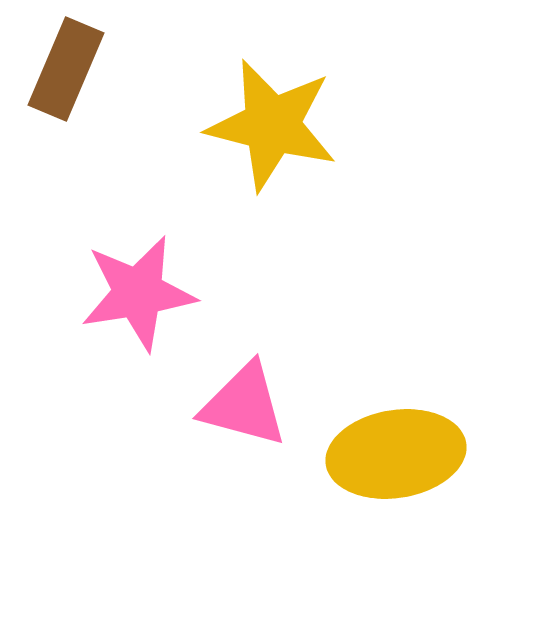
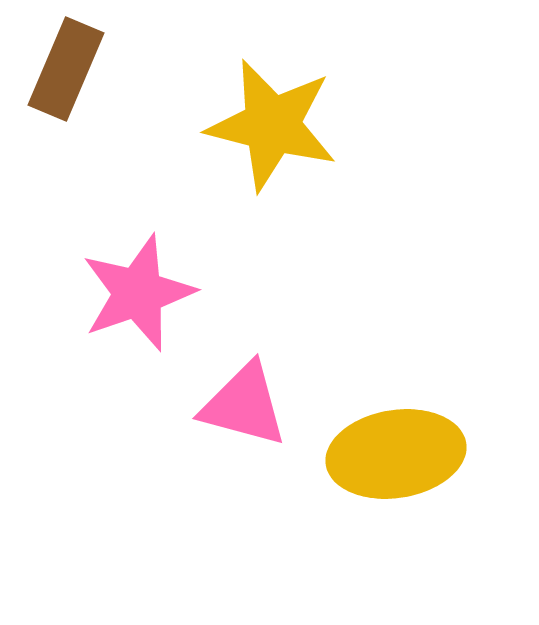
pink star: rotated 10 degrees counterclockwise
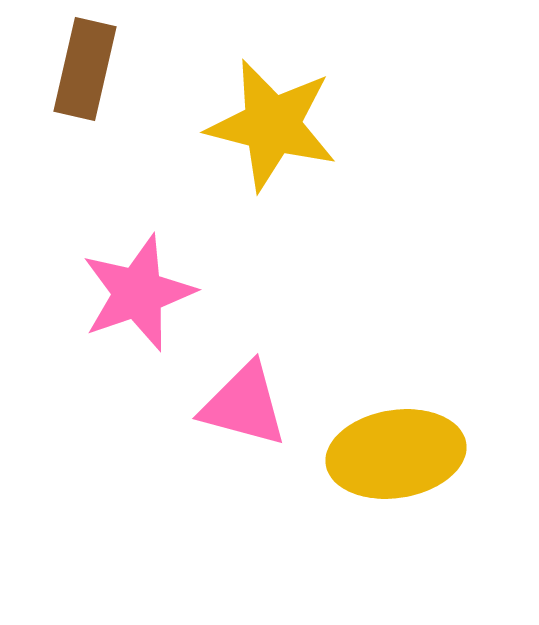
brown rectangle: moved 19 px right; rotated 10 degrees counterclockwise
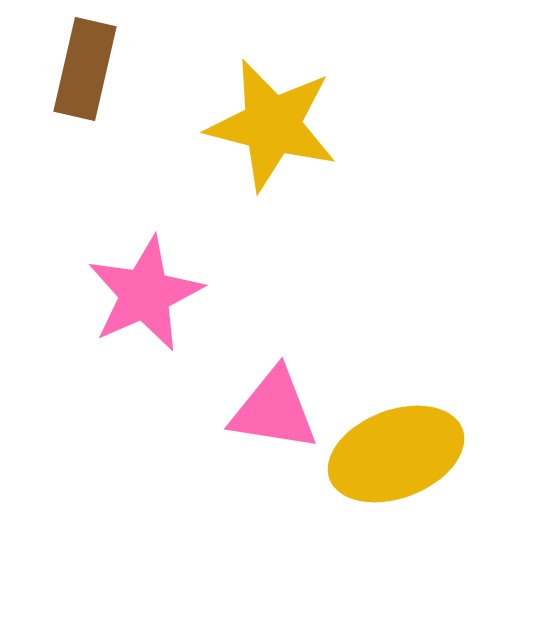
pink star: moved 7 px right, 1 px down; rotated 5 degrees counterclockwise
pink triangle: moved 30 px right, 5 px down; rotated 6 degrees counterclockwise
yellow ellipse: rotated 12 degrees counterclockwise
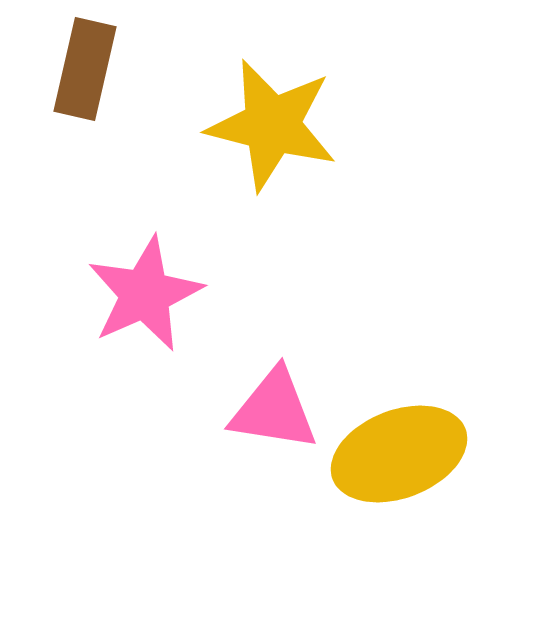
yellow ellipse: moved 3 px right
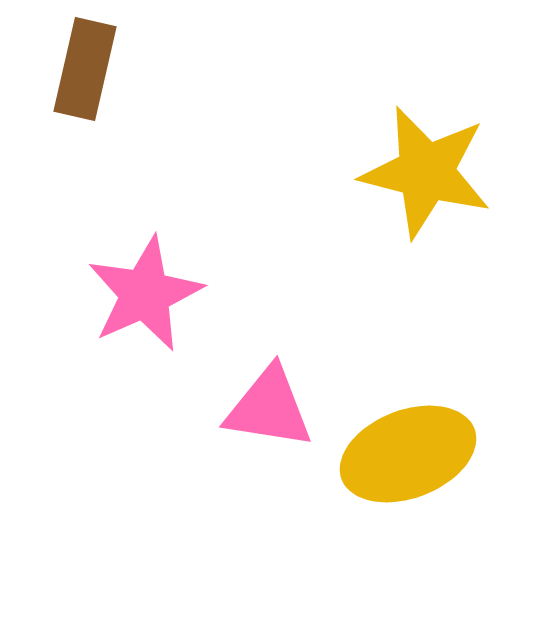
yellow star: moved 154 px right, 47 px down
pink triangle: moved 5 px left, 2 px up
yellow ellipse: moved 9 px right
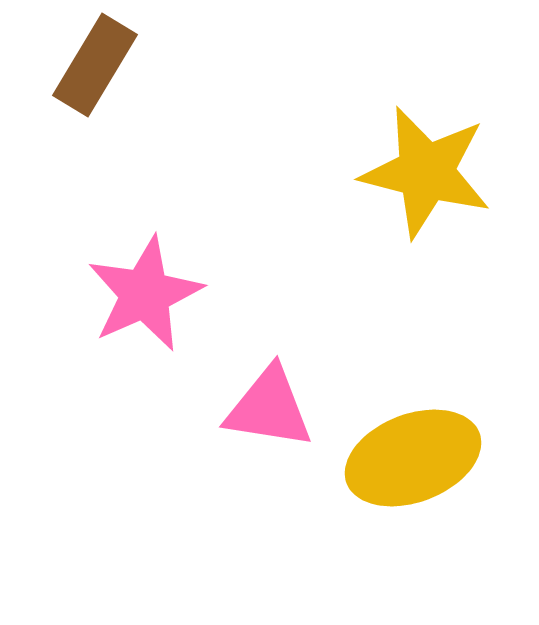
brown rectangle: moved 10 px right, 4 px up; rotated 18 degrees clockwise
yellow ellipse: moved 5 px right, 4 px down
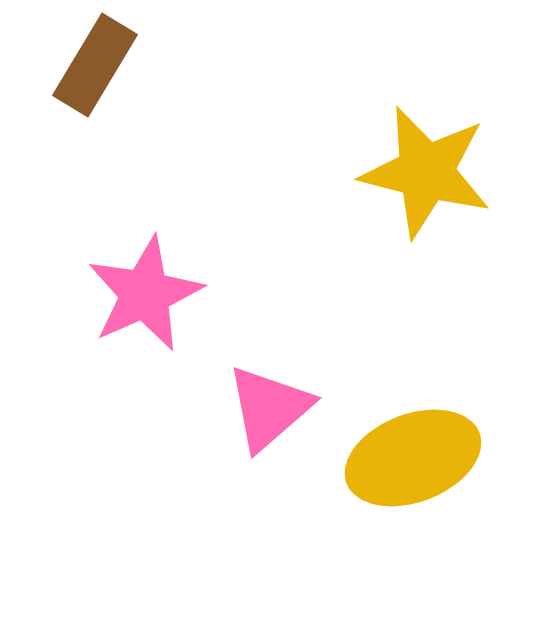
pink triangle: rotated 50 degrees counterclockwise
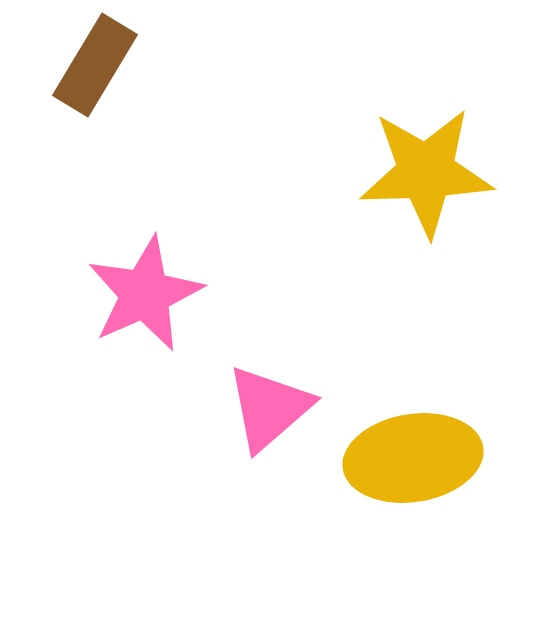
yellow star: rotated 16 degrees counterclockwise
yellow ellipse: rotated 12 degrees clockwise
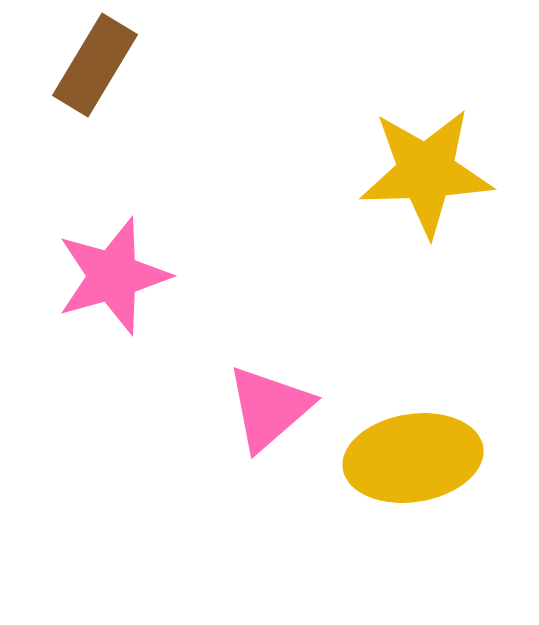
pink star: moved 32 px left, 18 px up; rotated 8 degrees clockwise
